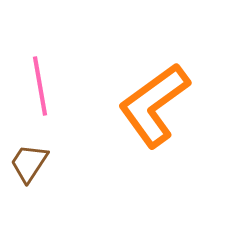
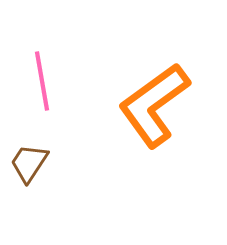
pink line: moved 2 px right, 5 px up
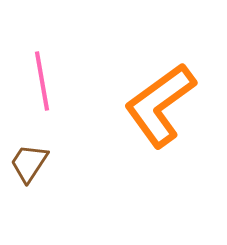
orange L-shape: moved 6 px right
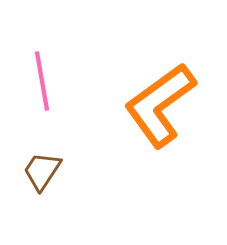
brown trapezoid: moved 13 px right, 8 px down
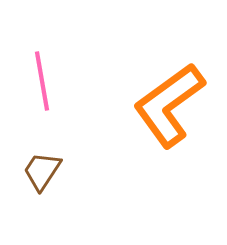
orange L-shape: moved 9 px right
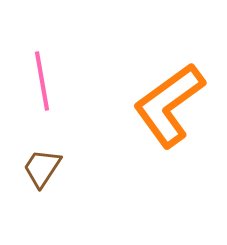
brown trapezoid: moved 3 px up
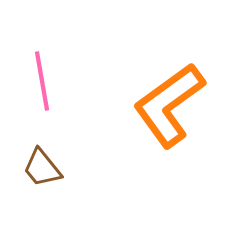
brown trapezoid: rotated 72 degrees counterclockwise
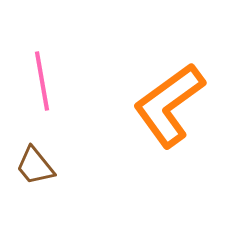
brown trapezoid: moved 7 px left, 2 px up
